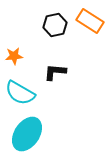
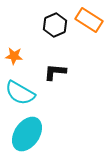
orange rectangle: moved 1 px left, 1 px up
black hexagon: rotated 10 degrees counterclockwise
orange star: rotated 12 degrees clockwise
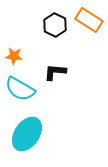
black hexagon: rotated 10 degrees counterclockwise
cyan semicircle: moved 4 px up
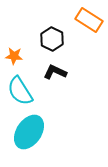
black hexagon: moved 3 px left, 14 px down
black L-shape: rotated 20 degrees clockwise
cyan semicircle: moved 2 px down; rotated 28 degrees clockwise
cyan ellipse: moved 2 px right, 2 px up
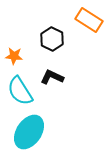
black L-shape: moved 3 px left, 5 px down
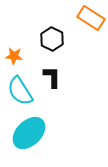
orange rectangle: moved 2 px right, 2 px up
black L-shape: rotated 65 degrees clockwise
cyan ellipse: moved 1 px down; rotated 12 degrees clockwise
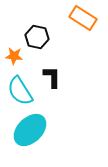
orange rectangle: moved 8 px left
black hexagon: moved 15 px left, 2 px up; rotated 15 degrees counterclockwise
cyan ellipse: moved 1 px right, 3 px up
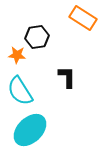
black hexagon: rotated 20 degrees counterclockwise
orange star: moved 3 px right, 1 px up
black L-shape: moved 15 px right
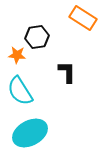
black L-shape: moved 5 px up
cyan ellipse: moved 3 px down; rotated 16 degrees clockwise
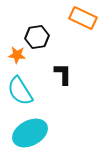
orange rectangle: rotated 8 degrees counterclockwise
black L-shape: moved 4 px left, 2 px down
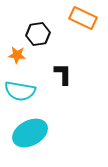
black hexagon: moved 1 px right, 3 px up
cyan semicircle: rotated 48 degrees counterclockwise
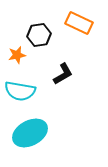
orange rectangle: moved 4 px left, 5 px down
black hexagon: moved 1 px right, 1 px down
orange star: rotated 18 degrees counterclockwise
black L-shape: rotated 60 degrees clockwise
